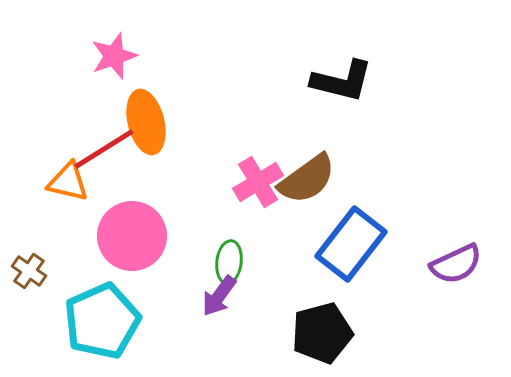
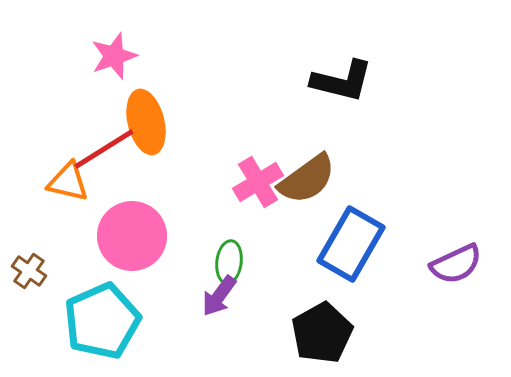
blue rectangle: rotated 8 degrees counterclockwise
black pentagon: rotated 14 degrees counterclockwise
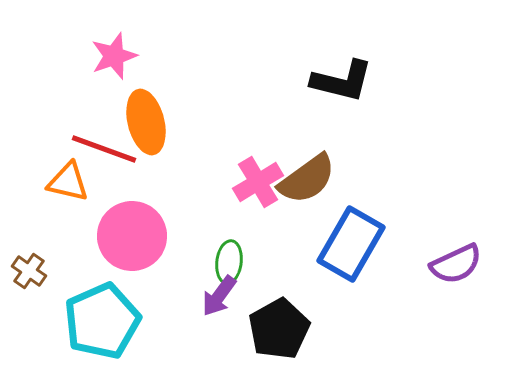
red line: rotated 52 degrees clockwise
black pentagon: moved 43 px left, 4 px up
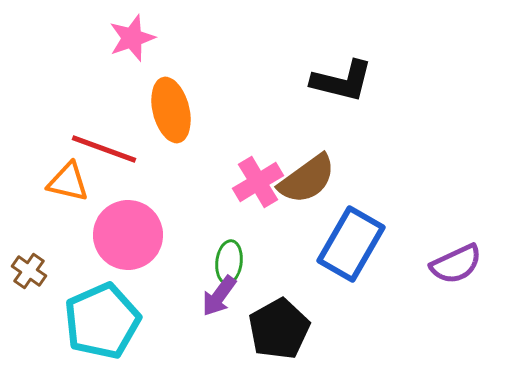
pink star: moved 18 px right, 18 px up
orange ellipse: moved 25 px right, 12 px up
pink circle: moved 4 px left, 1 px up
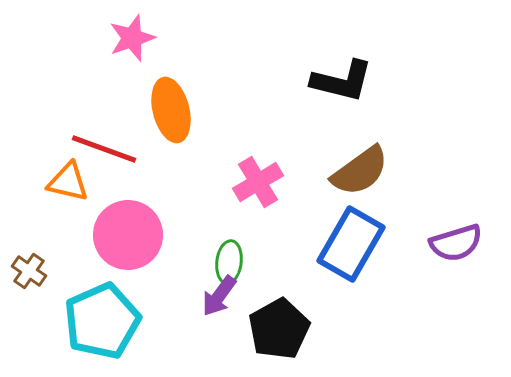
brown semicircle: moved 53 px right, 8 px up
purple semicircle: moved 21 px up; rotated 8 degrees clockwise
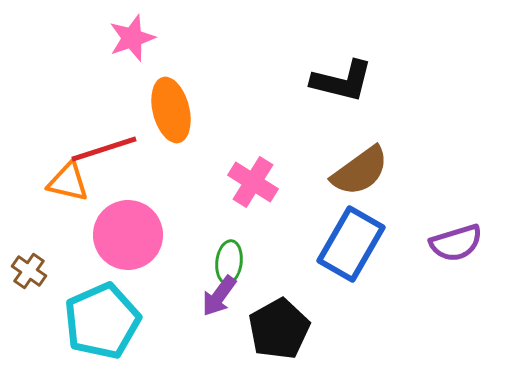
red line: rotated 38 degrees counterclockwise
pink cross: moved 5 px left; rotated 27 degrees counterclockwise
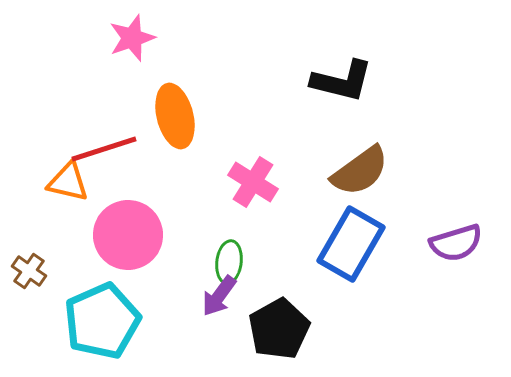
orange ellipse: moved 4 px right, 6 px down
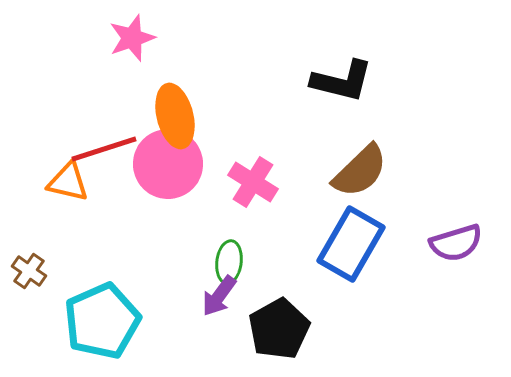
brown semicircle: rotated 8 degrees counterclockwise
pink circle: moved 40 px right, 71 px up
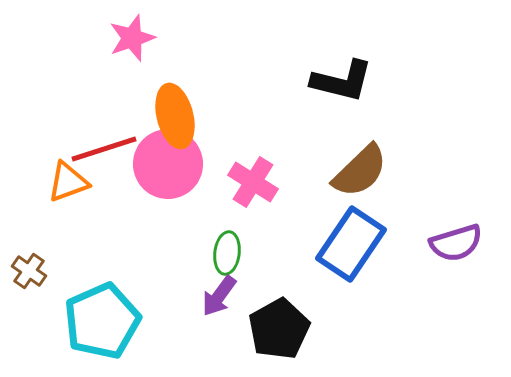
orange triangle: rotated 33 degrees counterclockwise
blue rectangle: rotated 4 degrees clockwise
green ellipse: moved 2 px left, 9 px up
